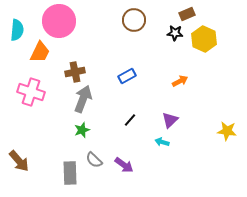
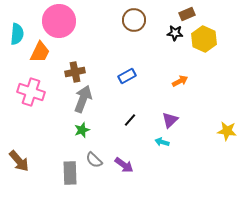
cyan semicircle: moved 4 px down
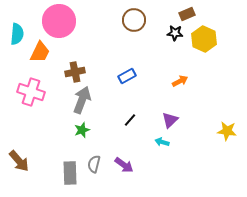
gray arrow: moved 1 px left, 1 px down
gray semicircle: moved 4 px down; rotated 60 degrees clockwise
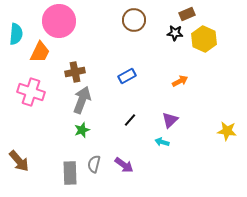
cyan semicircle: moved 1 px left
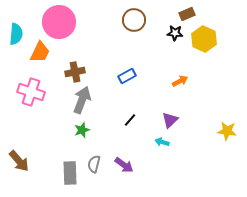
pink circle: moved 1 px down
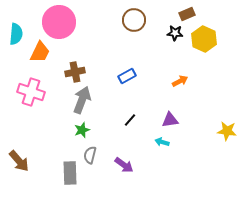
purple triangle: rotated 36 degrees clockwise
gray semicircle: moved 4 px left, 9 px up
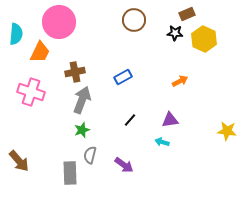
blue rectangle: moved 4 px left, 1 px down
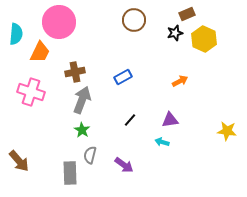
black star: rotated 21 degrees counterclockwise
green star: rotated 21 degrees counterclockwise
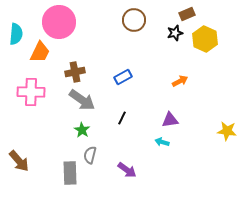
yellow hexagon: moved 1 px right
pink cross: rotated 16 degrees counterclockwise
gray arrow: rotated 104 degrees clockwise
black line: moved 8 px left, 2 px up; rotated 16 degrees counterclockwise
purple arrow: moved 3 px right, 5 px down
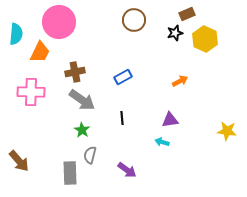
black line: rotated 32 degrees counterclockwise
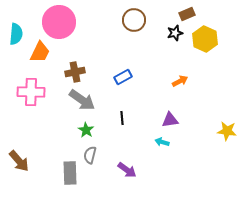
green star: moved 4 px right
